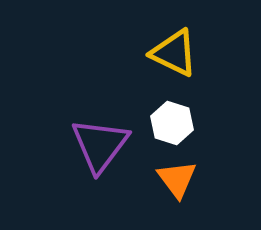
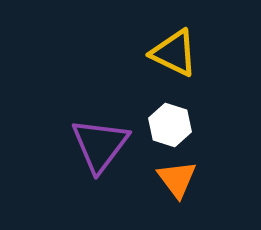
white hexagon: moved 2 px left, 2 px down
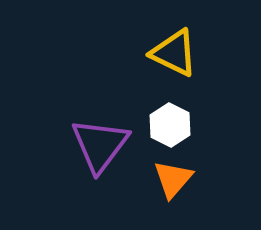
white hexagon: rotated 9 degrees clockwise
orange triangle: moved 4 px left; rotated 18 degrees clockwise
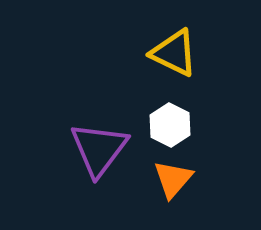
purple triangle: moved 1 px left, 4 px down
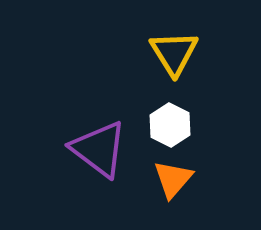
yellow triangle: rotated 32 degrees clockwise
purple triangle: rotated 30 degrees counterclockwise
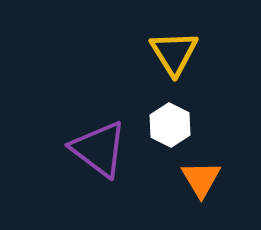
orange triangle: moved 28 px right; rotated 12 degrees counterclockwise
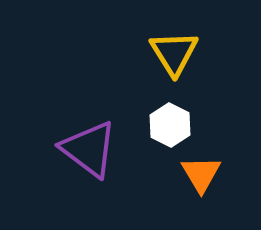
purple triangle: moved 10 px left
orange triangle: moved 5 px up
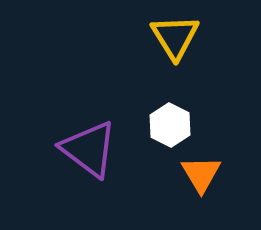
yellow triangle: moved 1 px right, 16 px up
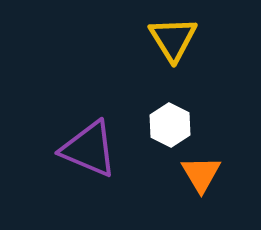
yellow triangle: moved 2 px left, 2 px down
purple triangle: rotated 14 degrees counterclockwise
